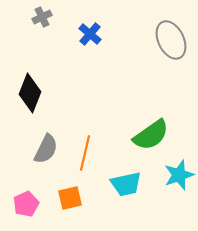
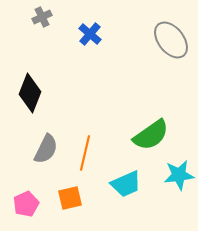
gray ellipse: rotated 12 degrees counterclockwise
cyan star: rotated 12 degrees clockwise
cyan trapezoid: rotated 12 degrees counterclockwise
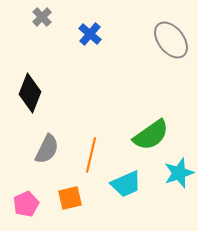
gray cross: rotated 18 degrees counterclockwise
gray semicircle: moved 1 px right
orange line: moved 6 px right, 2 px down
cyan star: moved 2 px up; rotated 12 degrees counterclockwise
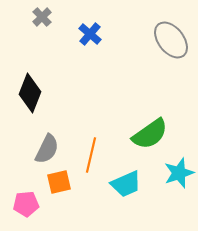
green semicircle: moved 1 px left, 1 px up
orange square: moved 11 px left, 16 px up
pink pentagon: rotated 20 degrees clockwise
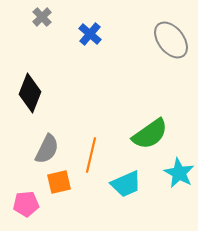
cyan star: rotated 24 degrees counterclockwise
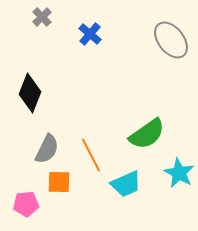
green semicircle: moved 3 px left
orange line: rotated 40 degrees counterclockwise
orange square: rotated 15 degrees clockwise
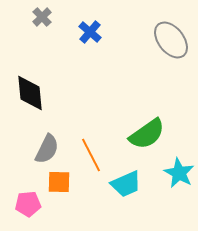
blue cross: moved 2 px up
black diamond: rotated 27 degrees counterclockwise
pink pentagon: moved 2 px right
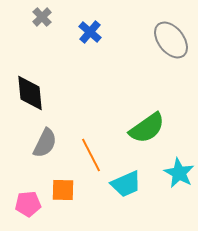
green semicircle: moved 6 px up
gray semicircle: moved 2 px left, 6 px up
orange square: moved 4 px right, 8 px down
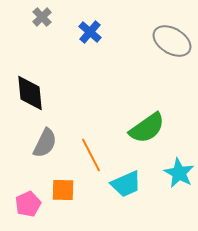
gray ellipse: moved 1 px right, 1 px down; rotated 21 degrees counterclockwise
pink pentagon: rotated 20 degrees counterclockwise
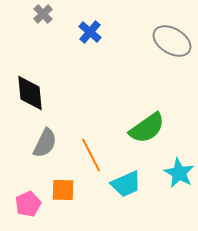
gray cross: moved 1 px right, 3 px up
